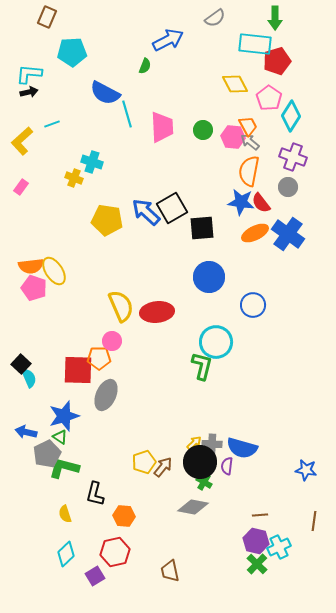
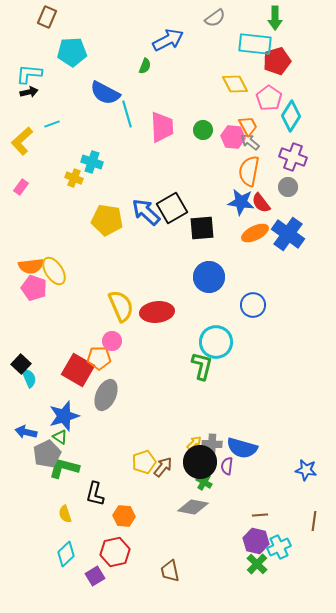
red square at (78, 370): rotated 28 degrees clockwise
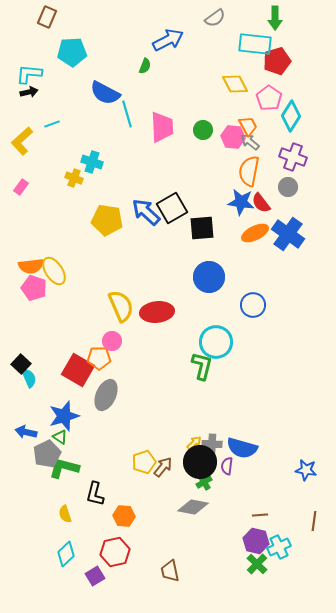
green cross at (204, 482): rotated 28 degrees clockwise
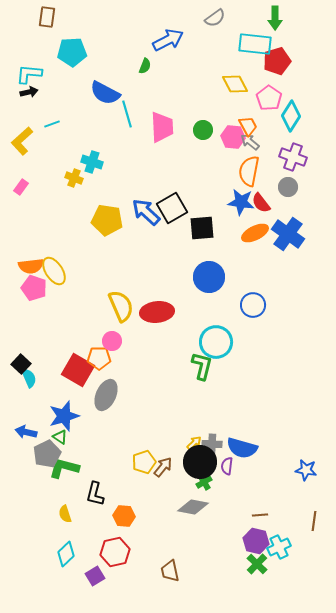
brown rectangle at (47, 17): rotated 15 degrees counterclockwise
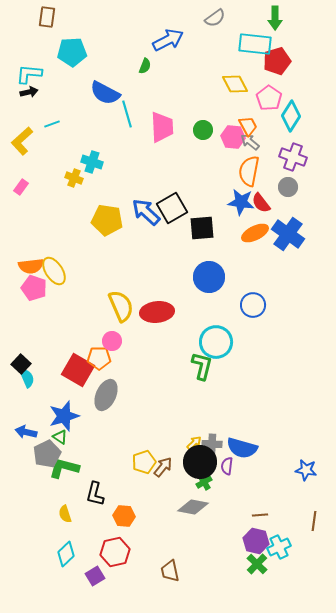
cyan semicircle at (29, 378): moved 2 px left
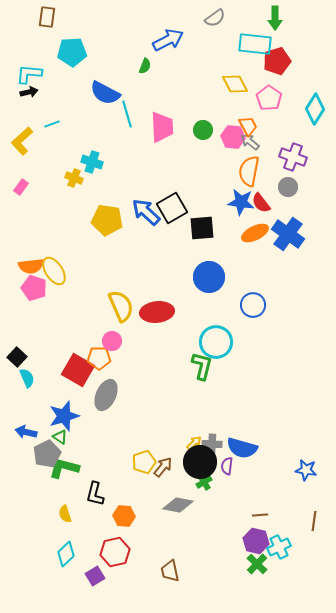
cyan diamond at (291, 116): moved 24 px right, 7 px up
black square at (21, 364): moved 4 px left, 7 px up
gray diamond at (193, 507): moved 15 px left, 2 px up
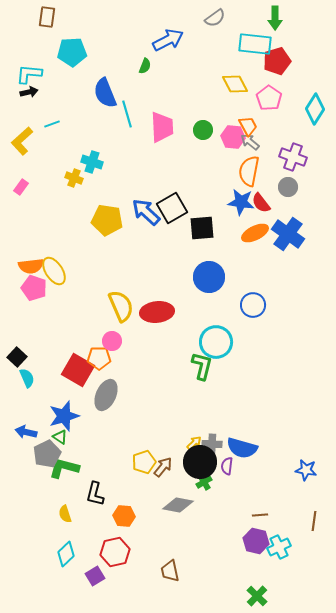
blue semicircle at (105, 93): rotated 40 degrees clockwise
green cross at (257, 564): moved 32 px down
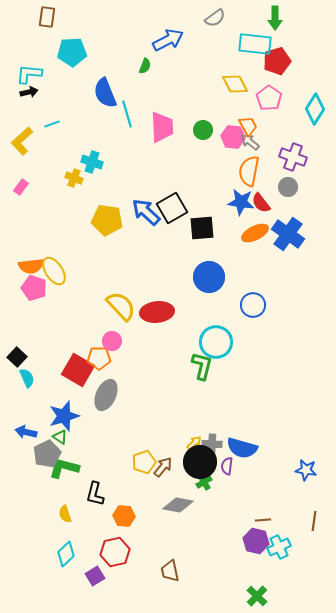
yellow semicircle at (121, 306): rotated 20 degrees counterclockwise
brown line at (260, 515): moved 3 px right, 5 px down
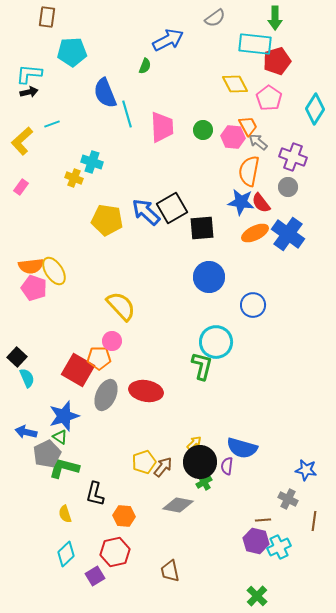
gray arrow at (250, 142): moved 8 px right
red ellipse at (157, 312): moved 11 px left, 79 px down; rotated 16 degrees clockwise
gray cross at (212, 444): moved 76 px right, 55 px down; rotated 24 degrees clockwise
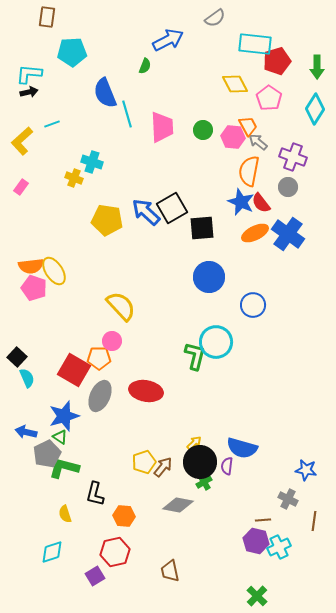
green arrow at (275, 18): moved 42 px right, 49 px down
blue star at (241, 202): rotated 16 degrees clockwise
green L-shape at (202, 366): moved 7 px left, 10 px up
red square at (78, 370): moved 4 px left
gray ellipse at (106, 395): moved 6 px left, 1 px down
cyan diamond at (66, 554): moved 14 px left, 2 px up; rotated 25 degrees clockwise
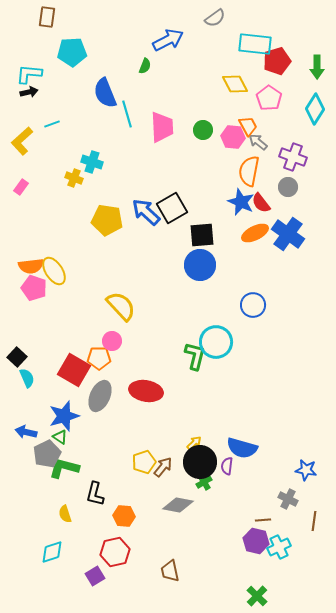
black square at (202, 228): moved 7 px down
blue circle at (209, 277): moved 9 px left, 12 px up
